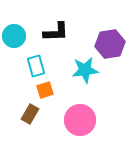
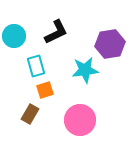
black L-shape: rotated 24 degrees counterclockwise
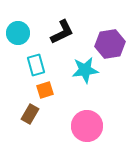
black L-shape: moved 6 px right
cyan circle: moved 4 px right, 3 px up
cyan rectangle: moved 1 px up
pink circle: moved 7 px right, 6 px down
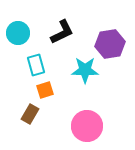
cyan star: rotated 8 degrees clockwise
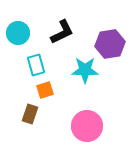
brown rectangle: rotated 12 degrees counterclockwise
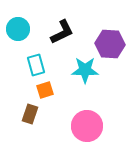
cyan circle: moved 4 px up
purple hexagon: rotated 12 degrees clockwise
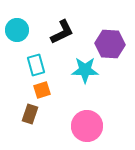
cyan circle: moved 1 px left, 1 px down
orange square: moved 3 px left
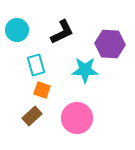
orange square: rotated 36 degrees clockwise
brown rectangle: moved 2 px right, 2 px down; rotated 30 degrees clockwise
pink circle: moved 10 px left, 8 px up
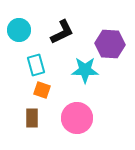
cyan circle: moved 2 px right
brown rectangle: moved 2 px down; rotated 48 degrees counterclockwise
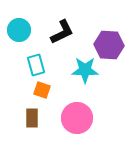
purple hexagon: moved 1 px left, 1 px down
